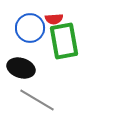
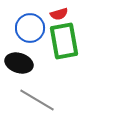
red semicircle: moved 5 px right, 5 px up; rotated 12 degrees counterclockwise
black ellipse: moved 2 px left, 5 px up
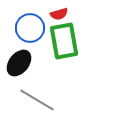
black ellipse: rotated 68 degrees counterclockwise
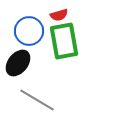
red semicircle: moved 1 px down
blue circle: moved 1 px left, 3 px down
black ellipse: moved 1 px left
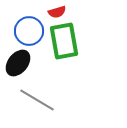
red semicircle: moved 2 px left, 3 px up
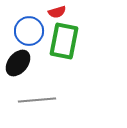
green rectangle: rotated 21 degrees clockwise
gray line: rotated 36 degrees counterclockwise
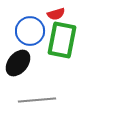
red semicircle: moved 1 px left, 2 px down
blue circle: moved 1 px right
green rectangle: moved 2 px left, 1 px up
